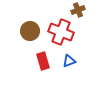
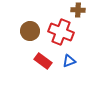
brown cross: rotated 24 degrees clockwise
red rectangle: rotated 36 degrees counterclockwise
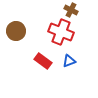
brown cross: moved 7 px left; rotated 24 degrees clockwise
brown circle: moved 14 px left
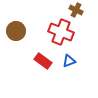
brown cross: moved 5 px right
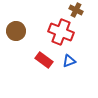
red rectangle: moved 1 px right, 1 px up
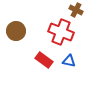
blue triangle: rotated 32 degrees clockwise
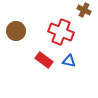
brown cross: moved 8 px right
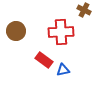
red cross: rotated 25 degrees counterclockwise
blue triangle: moved 6 px left, 9 px down; rotated 24 degrees counterclockwise
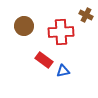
brown cross: moved 2 px right, 5 px down
brown circle: moved 8 px right, 5 px up
blue triangle: moved 1 px down
